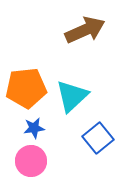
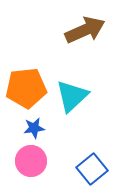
blue square: moved 6 px left, 31 px down
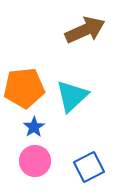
orange pentagon: moved 2 px left
blue star: moved 1 px up; rotated 25 degrees counterclockwise
pink circle: moved 4 px right
blue square: moved 3 px left, 2 px up; rotated 12 degrees clockwise
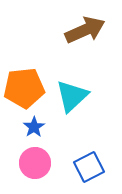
pink circle: moved 2 px down
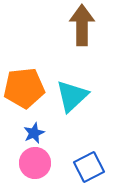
brown arrow: moved 3 px left, 5 px up; rotated 66 degrees counterclockwise
blue star: moved 6 px down; rotated 10 degrees clockwise
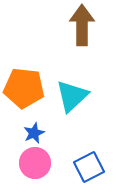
orange pentagon: rotated 12 degrees clockwise
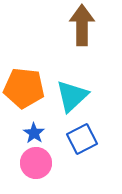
blue star: rotated 15 degrees counterclockwise
pink circle: moved 1 px right
blue square: moved 7 px left, 28 px up
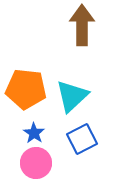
orange pentagon: moved 2 px right, 1 px down
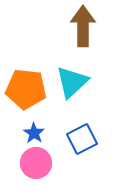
brown arrow: moved 1 px right, 1 px down
cyan triangle: moved 14 px up
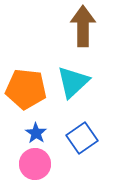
cyan triangle: moved 1 px right
blue star: moved 2 px right
blue square: moved 1 px up; rotated 8 degrees counterclockwise
pink circle: moved 1 px left, 1 px down
